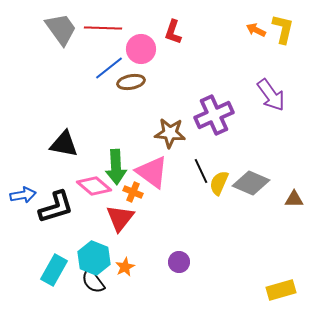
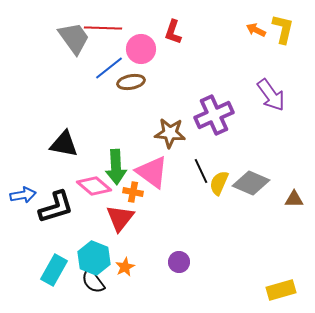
gray trapezoid: moved 13 px right, 9 px down
orange cross: rotated 12 degrees counterclockwise
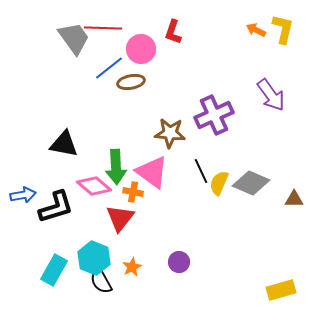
orange star: moved 7 px right
black semicircle: moved 8 px right; rotated 8 degrees clockwise
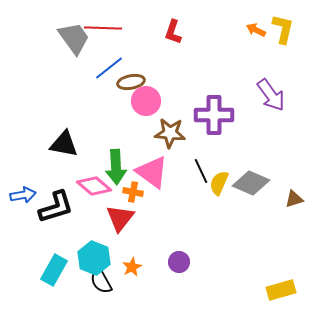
pink circle: moved 5 px right, 52 px down
purple cross: rotated 24 degrees clockwise
brown triangle: rotated 18 degrees counterclockwise
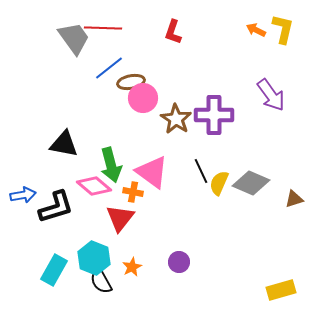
pink circle: moved 3 px left, 3 px up
brown star: moved 6 px right, 14 px up; rotated 28 degrees clockwise
green arrow: moved 5 px left, 2 px up; rotated 12 degrees counterclockwise
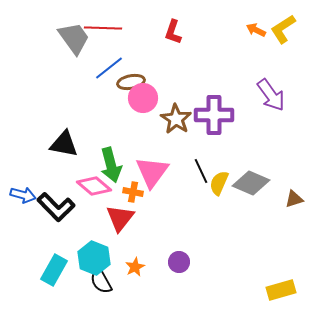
yellow L-shape: rotated 136 degrees counterclockwise
pink triangle: rotated 30 degrees clockwise
blue arrow: rotated 25 degrees clockwise
black L-shape: rotated 63 degrees clockwise
orange star: moved 3 px right
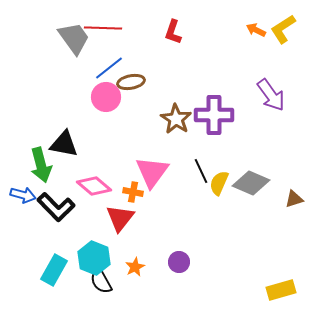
pink circle: moved 37 px left, 1 px up
green arrow: moved 70 px left
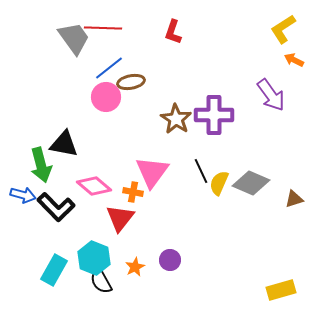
orange arrow: moved 38 px right, 30 px down
purple circle: moved 9 px left, 2 px up
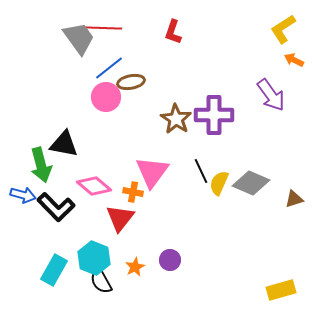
gray trapezoid: moved 5 px right
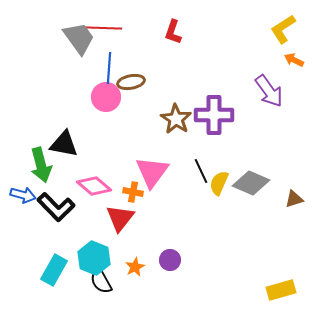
blue line: rotated 48 degrees counterclockwise
purple arrow: moved 2 px left, 4 px up
